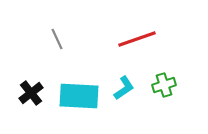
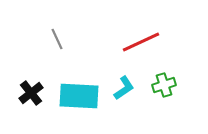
red line: moved 4 px right, 3 px down; rotated 6 degrees counterclockwise
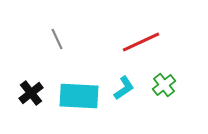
green cross: rotated 20 degrees counterclockwise
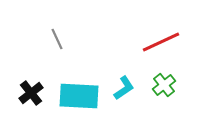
red line: moved 20 px right
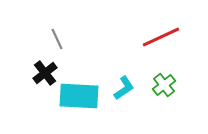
red line: moved 5 px up
black cross: moved 14 px right, 20 px up
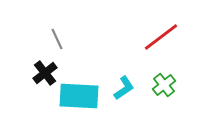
red line: rotated 12 degrees counterclockwise
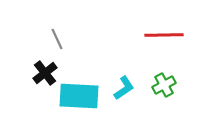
red line: moved 3 px right, 2 px up; rotated 36 degrees clockwise
green cross: rotated 10 degrees clockwise
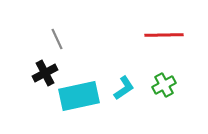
black cross: rotated 10 degrees clockwise
cyan rectangle: rotated 15 degrees counterclockwise
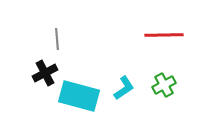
gray line: rotated 20 degrees clockwise
cyan rectangle: rotated 27 degrees clockwise
